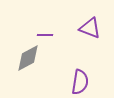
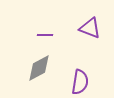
gray diamond: moved 11 px right, 10 px down
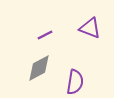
purple line: rotated 28 degrees counterclockwise
purple semicircle: moved 5 px left
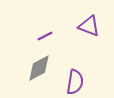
purple triangle: moved 1 px left, 2 px up
purple line: moved 1 px down
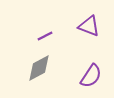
purple semicircle: moved 16 px right, 6 px up; rotated 25 degrees clockwise
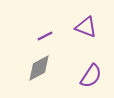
purple triangle: moved 3 px left, 1 px down
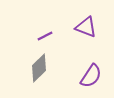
gray diamond: rotated 16 degrees counterclockwise
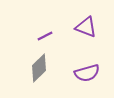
purple semicircle: moved 4 px left, 3 px up; rotated 40 degrees clockwise
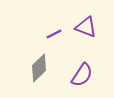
purple line: moved 9 px right, 2 px up
purple semicircle: moved 5 px left, 2 px down; rotated 40 degrees counterclockwise
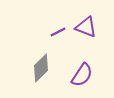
purple line: moved 4 px right, 2 px up
gray diamond: moved 2 px right
